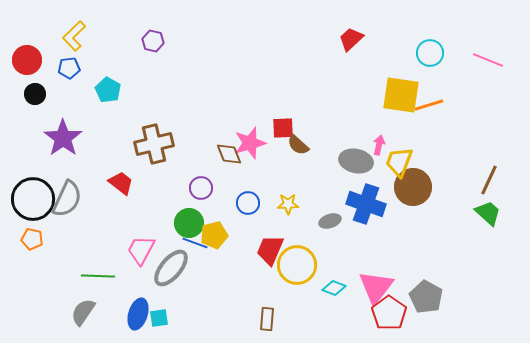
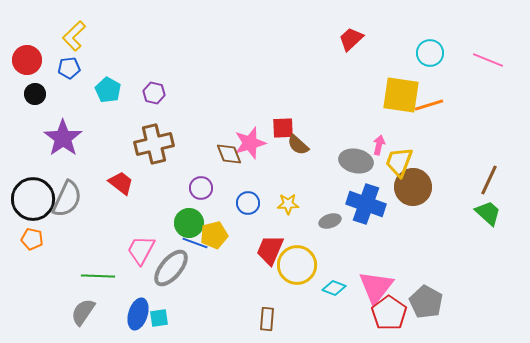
purple hexagon at (153, 41): moved 1 px right, 52 px down
gray pentagon at (426, 297): moved 5 px down
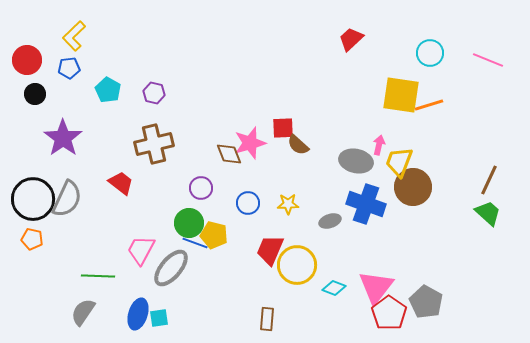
yellow pentagon at (214, 235): rotated 28 degrees clockwise
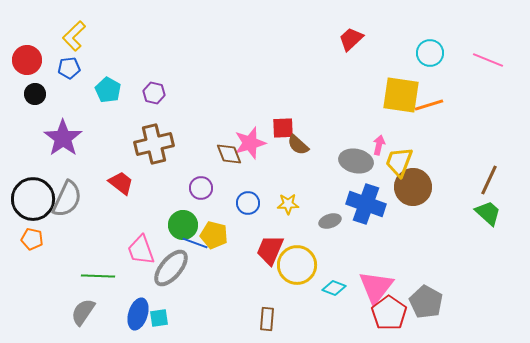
green circle at (189, 223): moved 6 px left, 2 px down
pink trapezoid at (141, 250): rotated 48 degrees counterclockwise
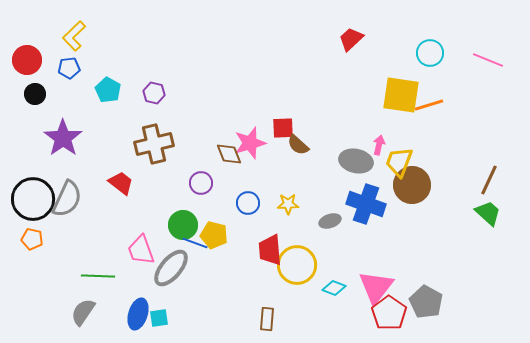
brown circle at (413, 187): moved 1 px left, 2 px up
purple circle at (201, 188): moved 5 px up
red trapezoid at (270, 250): rotated 28 degrees counterclockwise
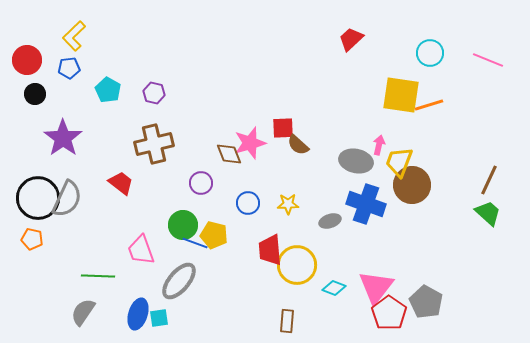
black circle at (33, 199): moved 5 px right, 1 px up
gray ellipse at (171, 268): moved 8 px right, 13 px down
brown rectangle at (267, 319): moved 20 px right, 2 px down
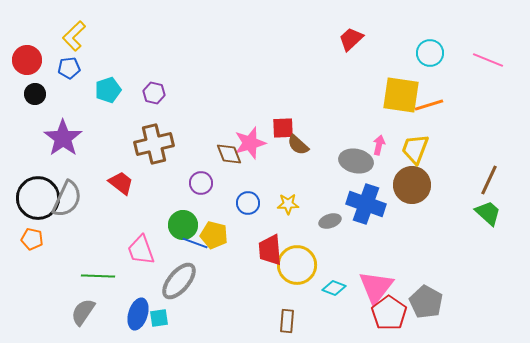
cyan pentagon at (108, 90): rotated 25 degrees clockwise
yellow trapezoid at (399, 162): moved 16 px right, 13 px up
